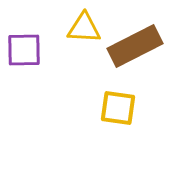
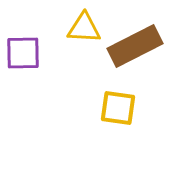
purple square: moved 1 px left, 3 px down
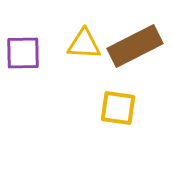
yellow triangle: moved 16 px down
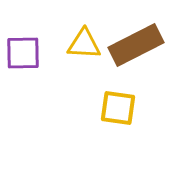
brown rectangle: moved 1 px right, 1 px up
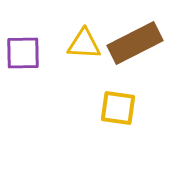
brown rectangle: moved 1 px left, 2 px up
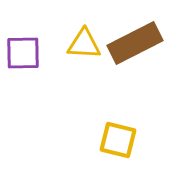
yellow square: moved 32 px down; rotated 6 degrees clockwise
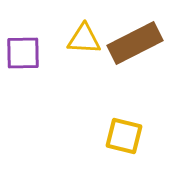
yellow triangle: moved 5 px up
yellow square: moved 6 px right, 4 px up
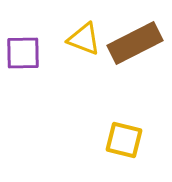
yellow triangle: rotated 18 degrees clockwise
yellow square: moved 4 px down
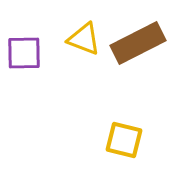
brown rectangle: moved 3 px right
purple square: moved 1 px right
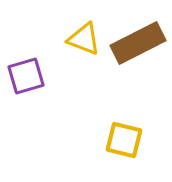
purple square: moved 2 px right, 23 px down; rotated 15 degrees counterclockwise
